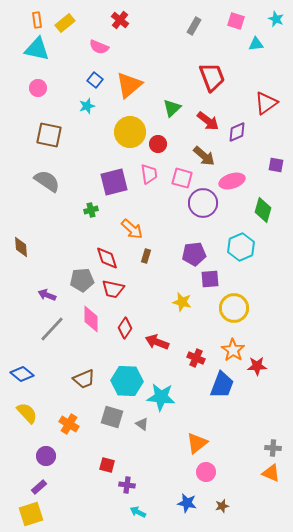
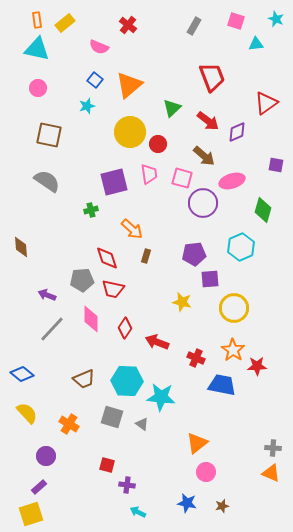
red cross at (120, 20): moved 8 px right, 5 px down
blue trapezoid at (222, 385): rotated 100 degrees counterclockwise
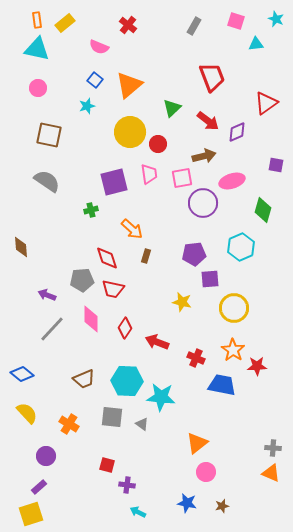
brown arrow at (204, 156): rotated 55 degrees counterclockwise
pink square at (182, 178): rotated 25 degrees counterclockwise
gray square at (112, 417): rotated 10 degrees counterclockwise
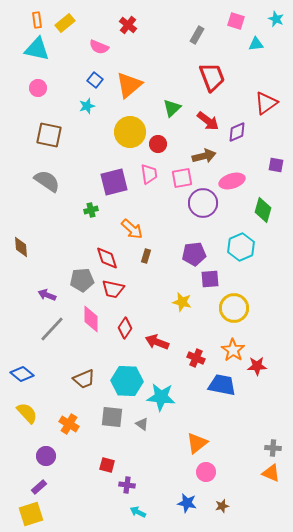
gray rectangle at (194, 26): moved 3 px right, 9 px down
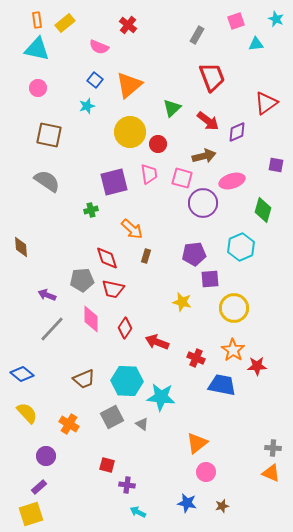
pink square at (236, 21): rotated 36 degrees counterclockwise
pink square at (182, 178): rotated 25 degrees clockwise
gray square at (112, 417): rotated 35 degrees counterclockwise
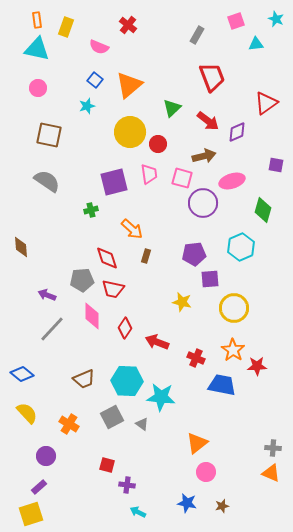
yellow rectangle at (65, 23): moved 1 px right, 4 px down; rotated 30 degrees counterclockwise
pink diamond at (91, 319): moved 1 px right, 3 px up
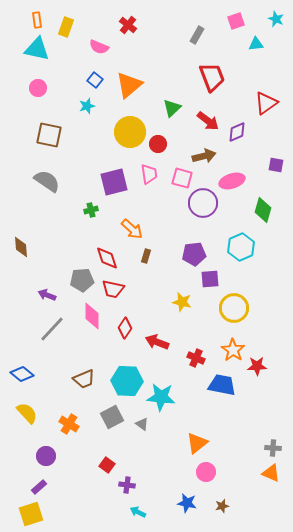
red square at (107, 465): rotated 21 degrees clockwise
